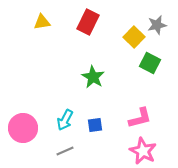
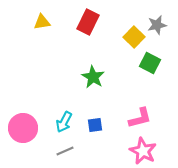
cyan arrow: moved 1 px left, 2 px down
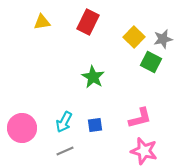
gray star: moved 6 px right, 14 px down
green square: moved 1 px right, 1 px up
pink circle: moved 1 px left
pink star: moved 1 px right; rotated 12 degrees counterclockwise
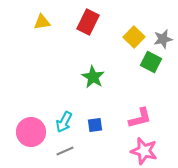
pink circle: moved 9 px right, 4 px down
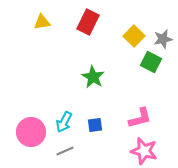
yellow square: moved 1 px up
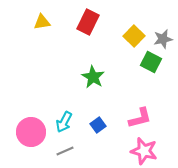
blue square: moved 3 px right; rotated 28 degrees counterclockwise
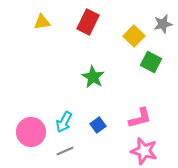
gray star: moved 15 px up
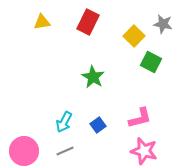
gray star: rotated 24 degrees clockwise
pink circle: moved 7 px left, 19 px down
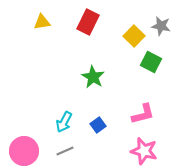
gray star: moved 2 px left, 2 px down
pink L-shape: moved 3 px right, 4 px up
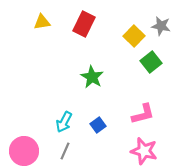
red rectangle: moved 4 px left, 2 px down
green square: rotated 25 degrees clockwise
green star: moved 1 px left
gray line: rotated 42 degrees counterclockwise
